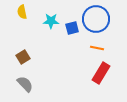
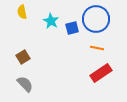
cyan star: rotated 28 degrees clockwise
red rectangle: rotated 25 degrees clockwise
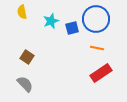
cyan star: rotated 21 degrees clockwise
brown square: moved 4 px right; rotated 24 degrees counterclockwise
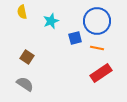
blue circle: moved 1 px right, 2 px down
blue square: moved 3 px right, 10 px down
gray semicircle: rotated 12 degrees counterclockwise
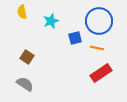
blue circle: moved 2 px right
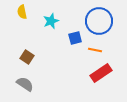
orange line: moved 2 px left, 2 px down
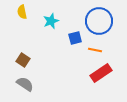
brown square: moved 4 px left, 3 px down
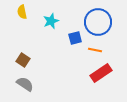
blue circle: moved 1 px left, 1 px down
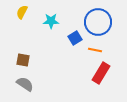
yellow semicircle: rotated 40 degrees clockwise
cyan star: rotated 21 degrees clockwise
blue square: rotated 16 degrees counterclockwise
brown square: rotated 24 degrees counterclockwise
red rectangle: rotated 25 degrees counterclockwise
